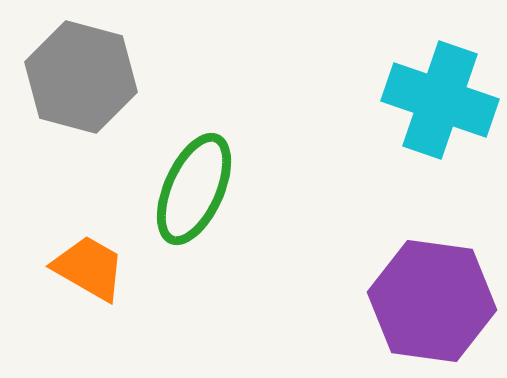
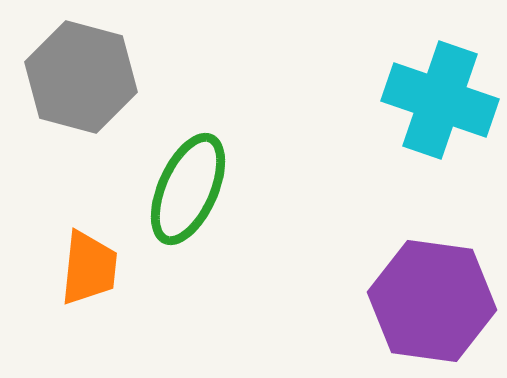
green ellipse: moved 6 px left
orange trapezoid: rotated 66 degrees clockwise
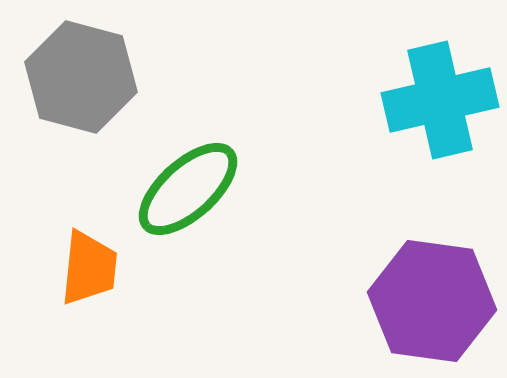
cyan cross: rotated 32 degrees counterclockwise
green ellipse: rotated 24 degrees clockwise
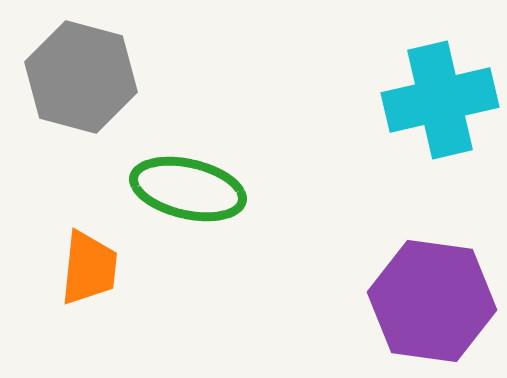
green ellipse: rotated 55 degrees clockwise
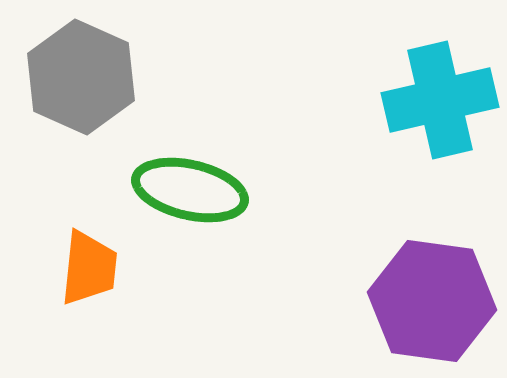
gray hexagon: rotated 9 degrees clockwise
green ellipse: moved 2 px right, 1 px down
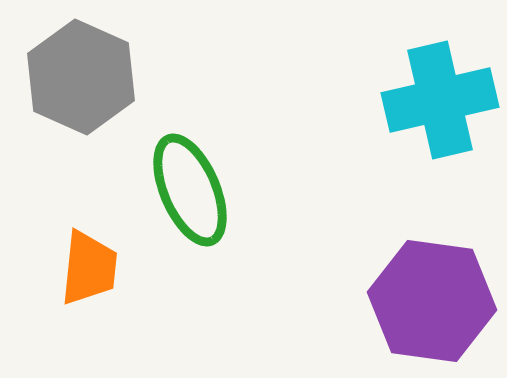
green ellipse: rotated 54 degrees clockwise
